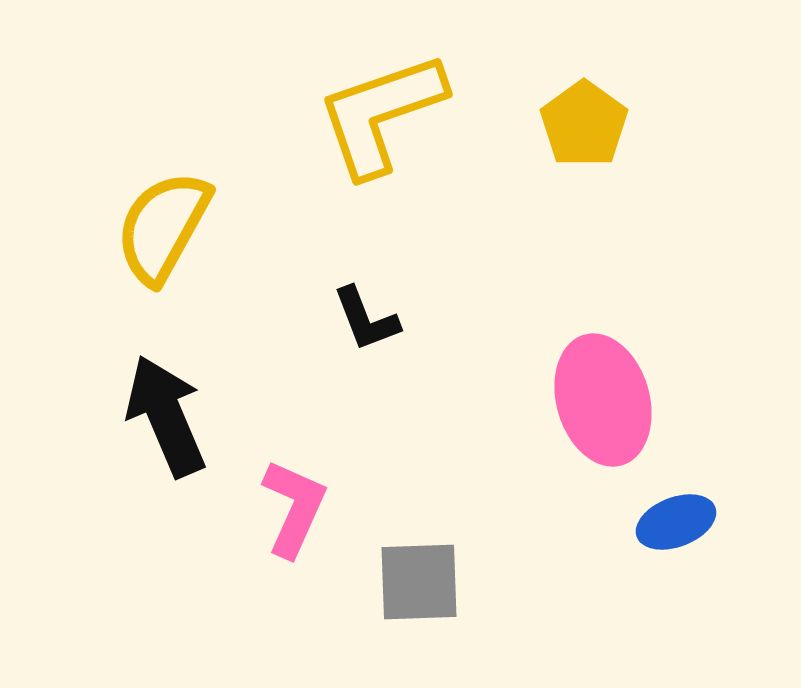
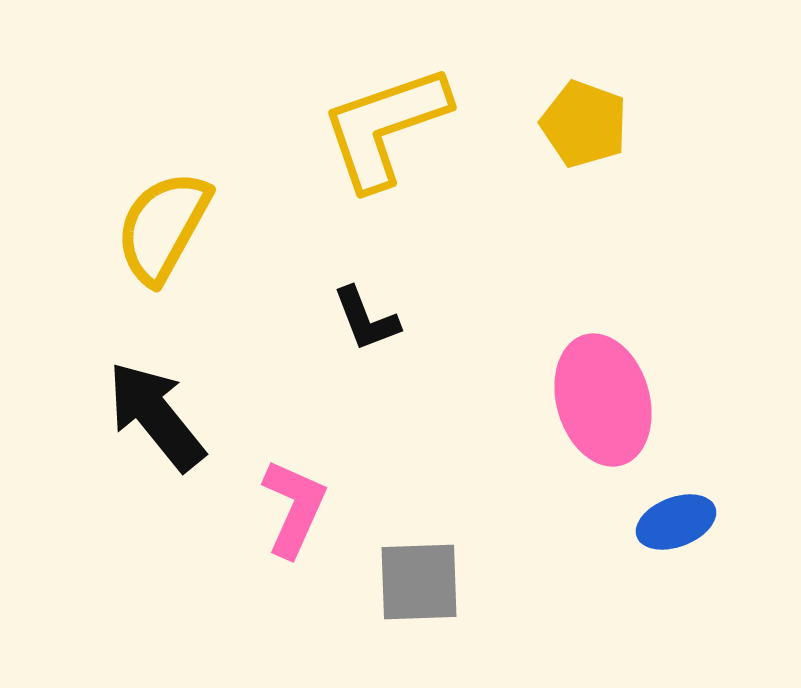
yellow L-shape: moved 4 px right, 13 px down
yellow pentagon: rotated 16 degrees counterclockwise
black arrow: moved 10 px left; rotated 16 degrees counterclockwise
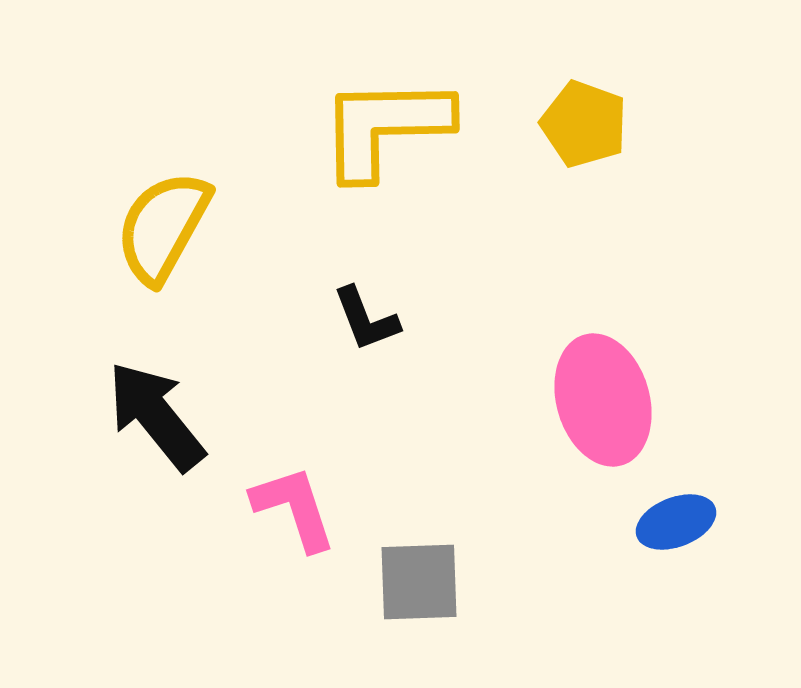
yellow L-shape: rotated 18 degrees clockwise
pink L-shape: rotated 42 degrees counterclockwise
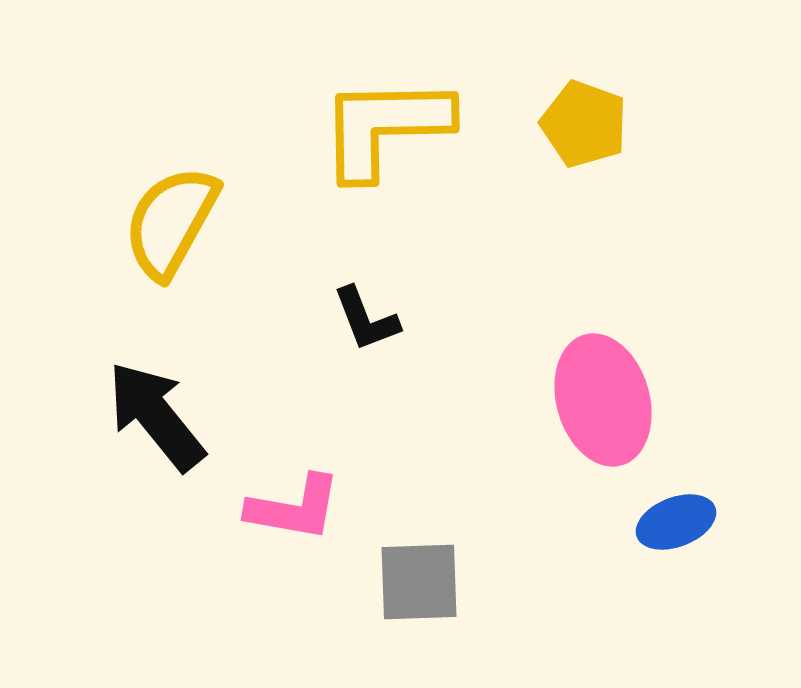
yellow semicircle: moved 8 px right, 5 px up
pink L-shape: rotated 118 degrees clockwise
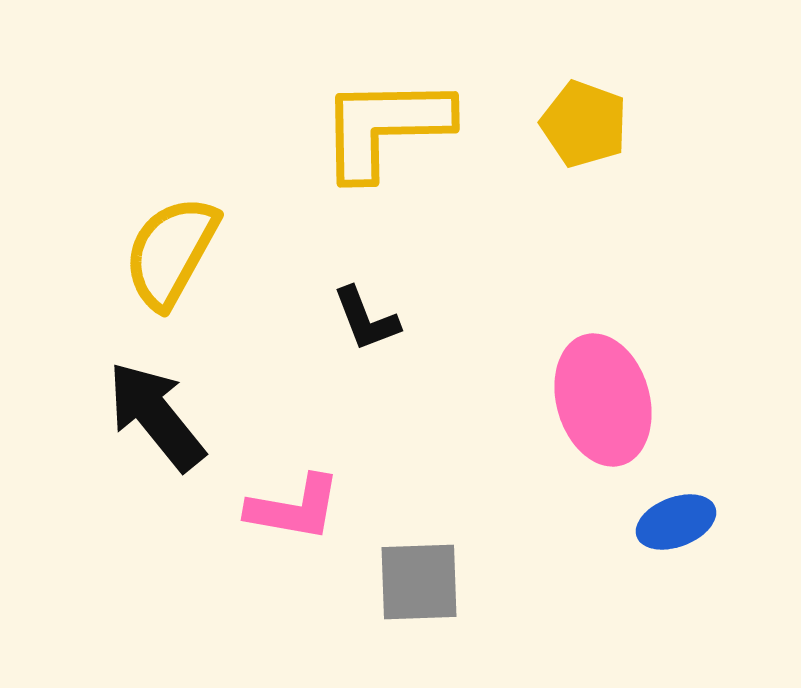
yellow semicircle: moved 30 px down
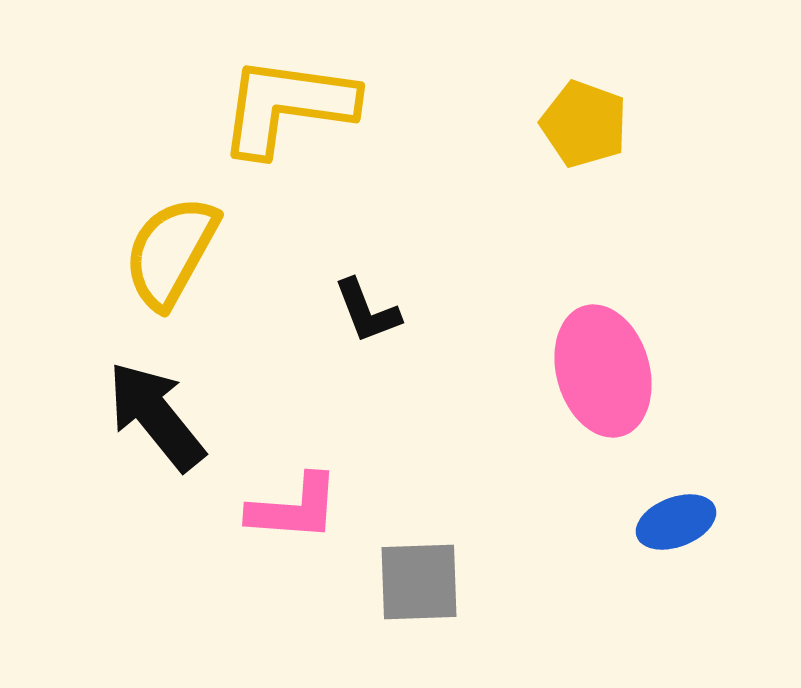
yellow L-shape: moved 98 px left, 21 px up; rotated 9 degrees clockwise
black L-shape: moved 1 px right, 8 px up
pink ellipse: moved 29 px up
pink L-shape: rotated 6 degrees counterclockwise
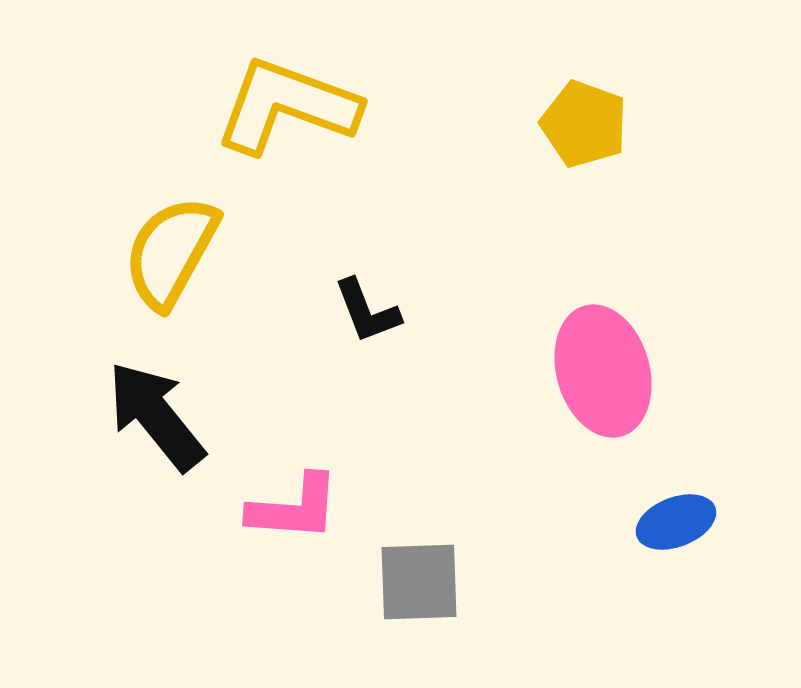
yellow L-shape: rotated 12 degrees clockwise
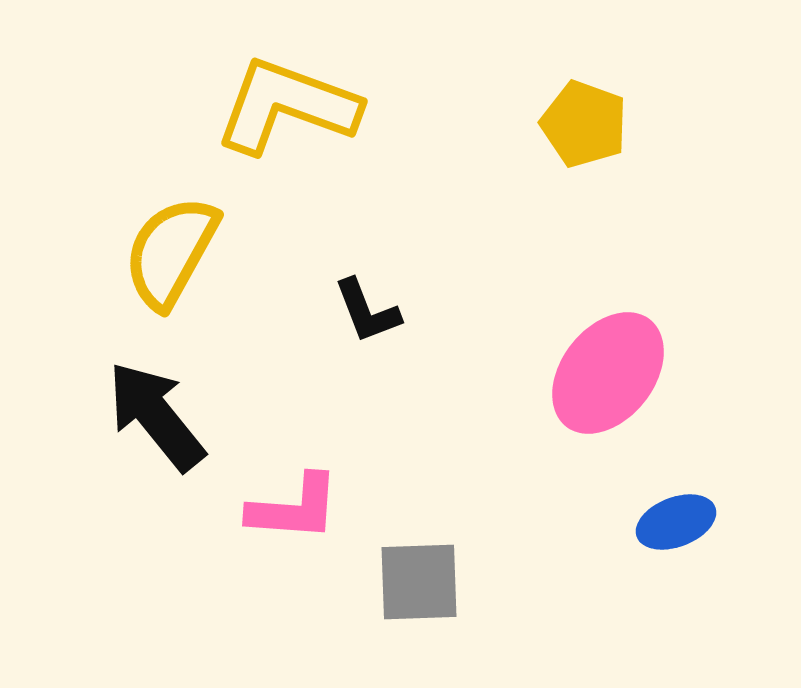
pink ellipse: moved 5 px right, 2 px down; rotated 54 degrees clockwise
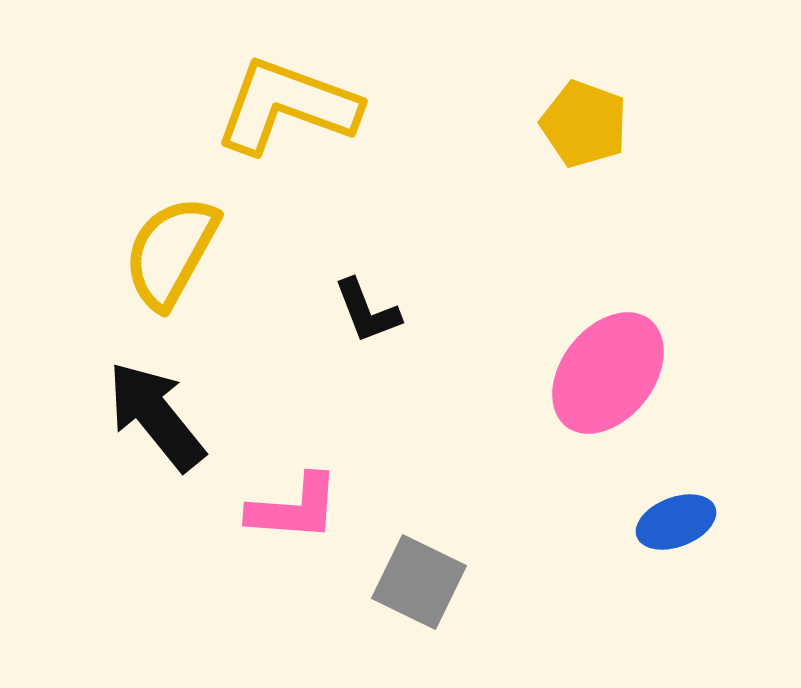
gray square: rotated 28 degrees clockwise
